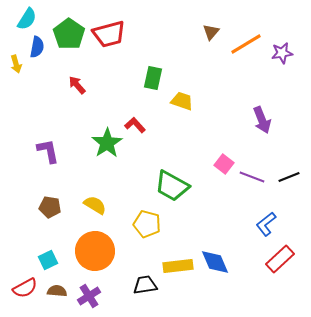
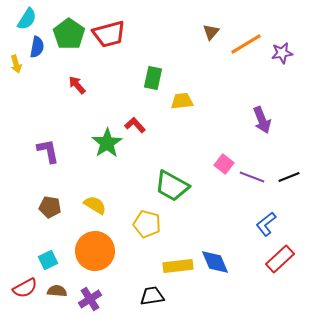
yellow trapezoid: rotated 25 degrees counterclockwise
black trapezoid: moved 7 px right, 11 px down
purple cross: moved 1 px right, 3 px down
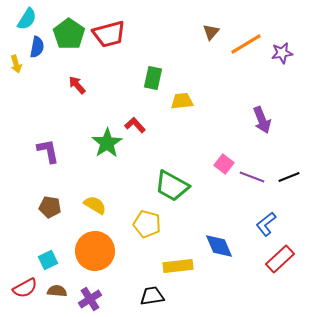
blue diamond: moved 4 px right, 16 px up
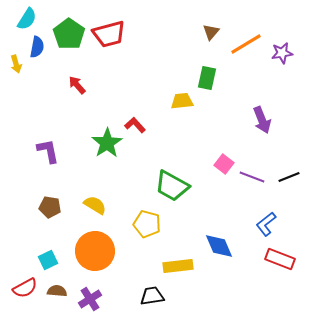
green rectangle: moved 54 px right
red rectangle: rotated 64 degrees clockwise
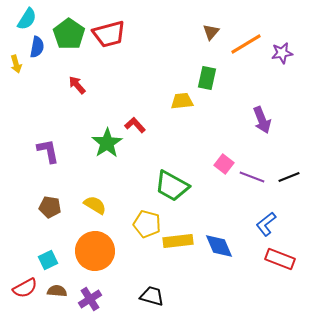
yellow rectangle: moved 25 px up
black trapezoid: rotated 25 degrees clockwise
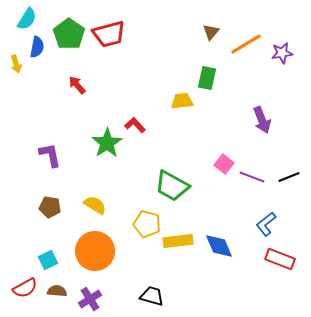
purple L-shape: moved 2 px right, 4 px down
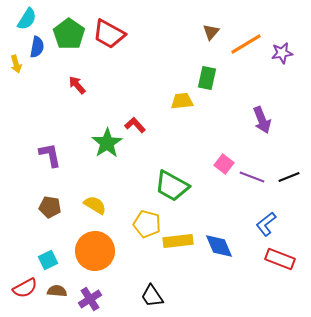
red trapezoid: rotated 44 degrees clockwise
black trapezoid: rotated 140 degrees counterclockwise
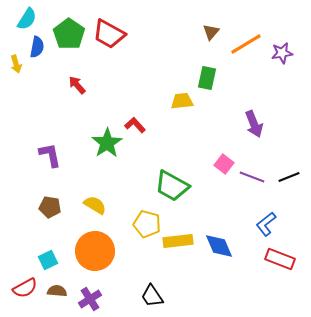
purple arrow: moved 8 px left, 4 px down
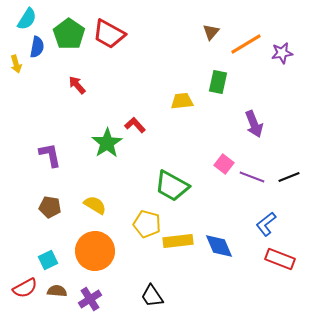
green rectangle: moved 11 px right, 4 px down
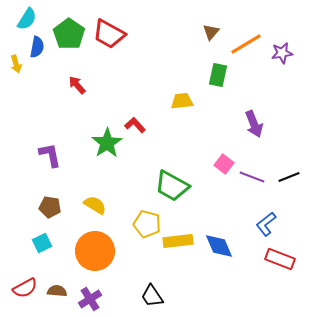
green rectangle: moved 7 px up
cyan square: moved 6 px left, 17 px up
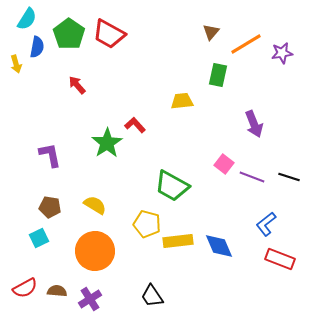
black line: rotated 40 degrees clockwise
cyan square: moved 3 px left, 5 px up
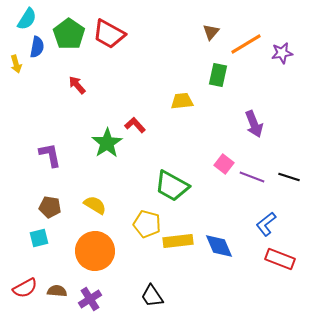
cyan square: rotated 12 degrees clockwise
